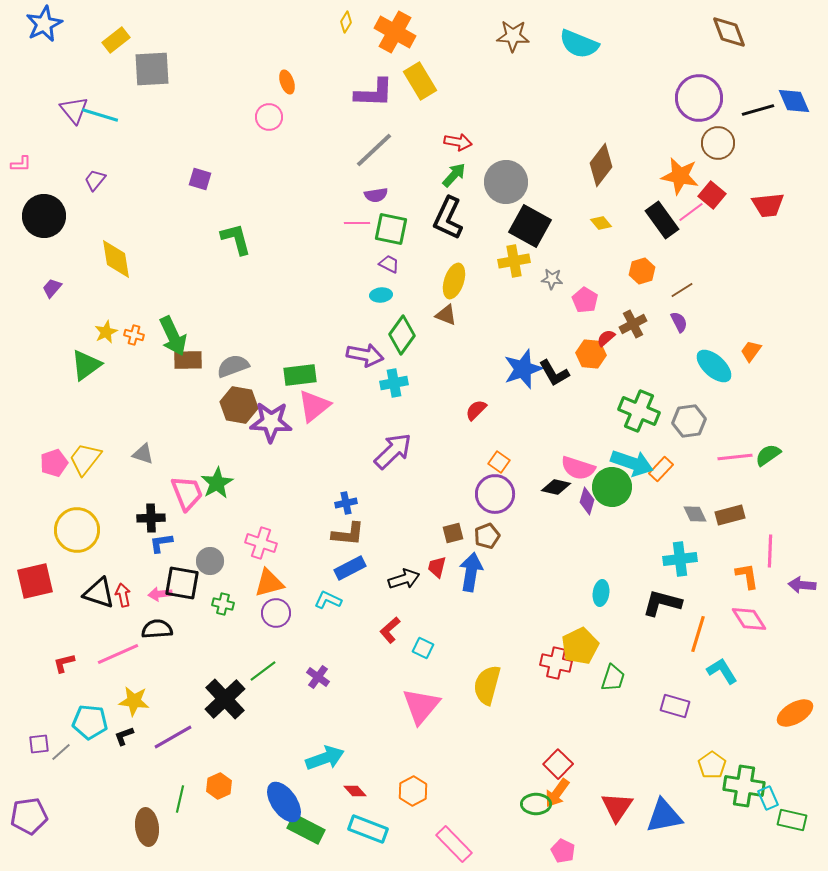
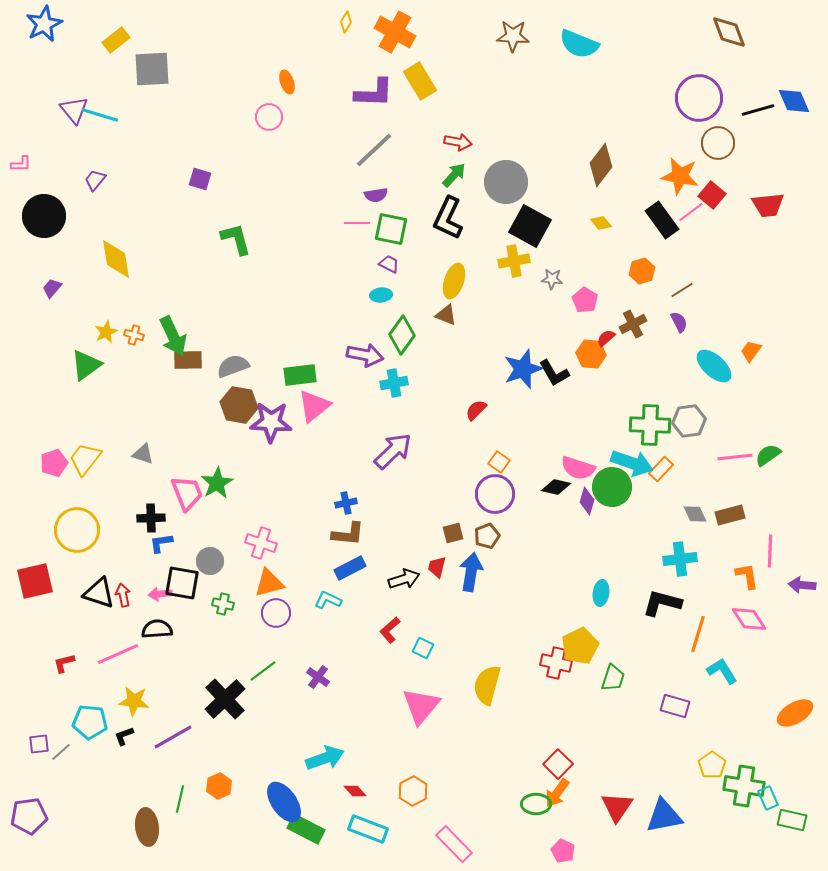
green cross at (639, 411): moved 11 px right, 14 px down; rotated 21 degrees counterclockwise
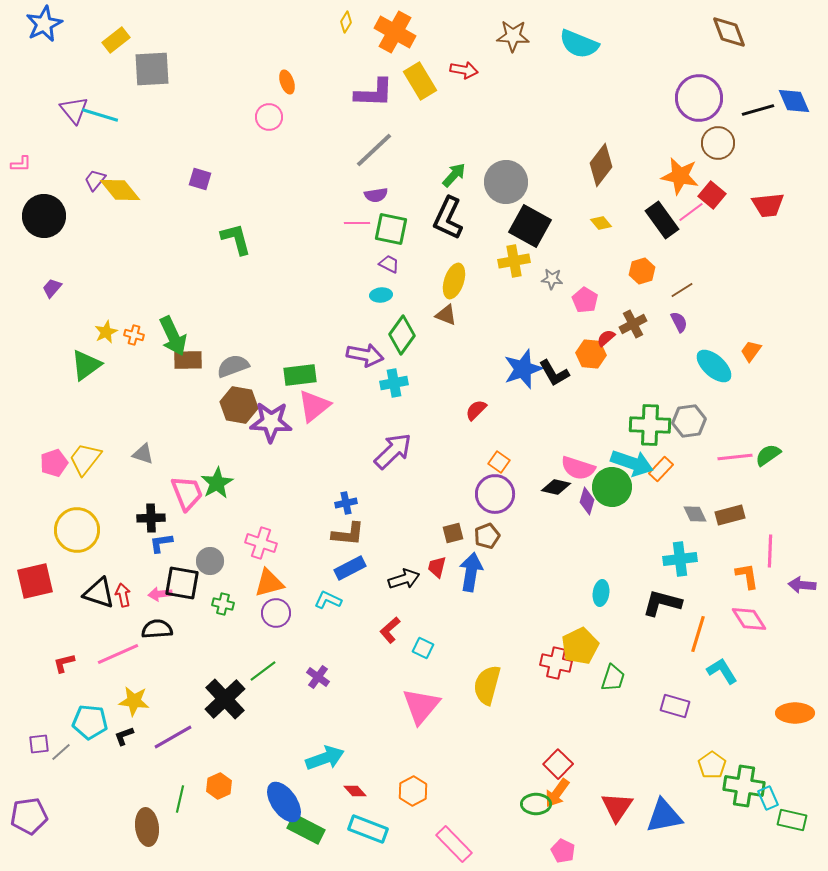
red arrow at (458, 142): moved 6 px right, 72 px up
yellow diamond at (116, 259): moved 4 px right, 69 px up; rotated 30 degrees counterclockwise
orange ellipse at (795, 713): rotated 30 degrees clockwise
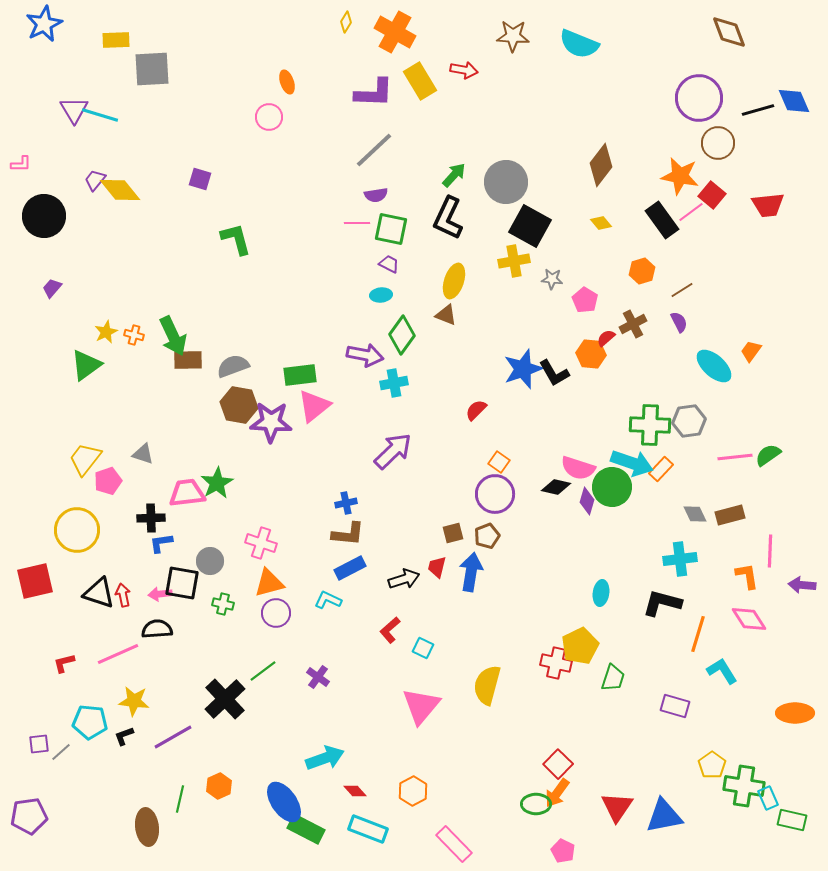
yellow rectangle at (116, 40): rotated 36 degrees clockwise
purple triangle at (74, 110): rotated 8 degrees clockwise
pink pentagon at (54, 463): moved 54 px right, 18 px down
pink trapezoid at (187, 493): rotated 75 degrees counterclockwise
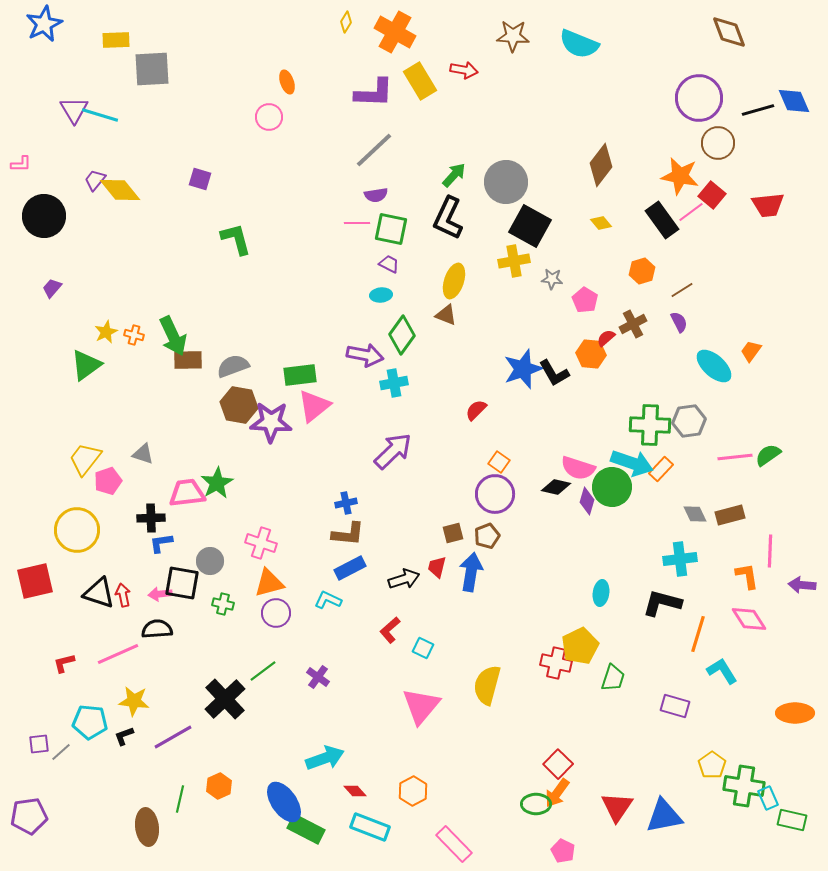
cyan rectangle at (368, 829): moved 2 px right, 2 px up
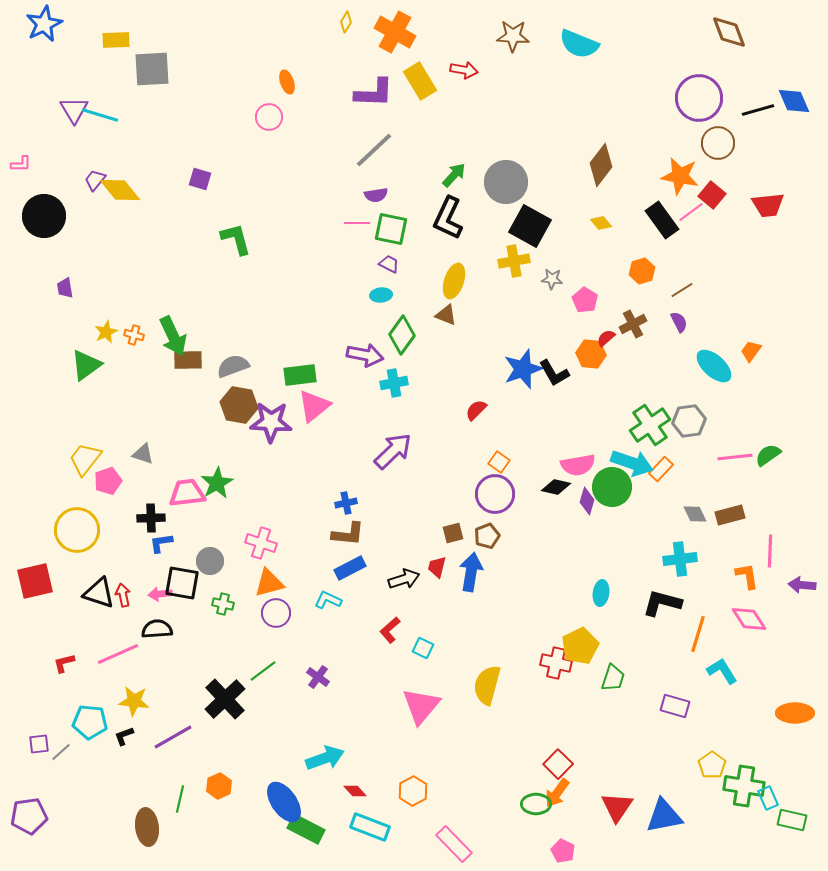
purple trapezoid at (52, 288): moved 13 px right; rotated 50 degrees counterclockwise
green cross at (650, 425): rotated 36 degrees counterclockwise
pink semicircle at (578, 468): moved 3 px up; rotated 28 degrees counterclockwise
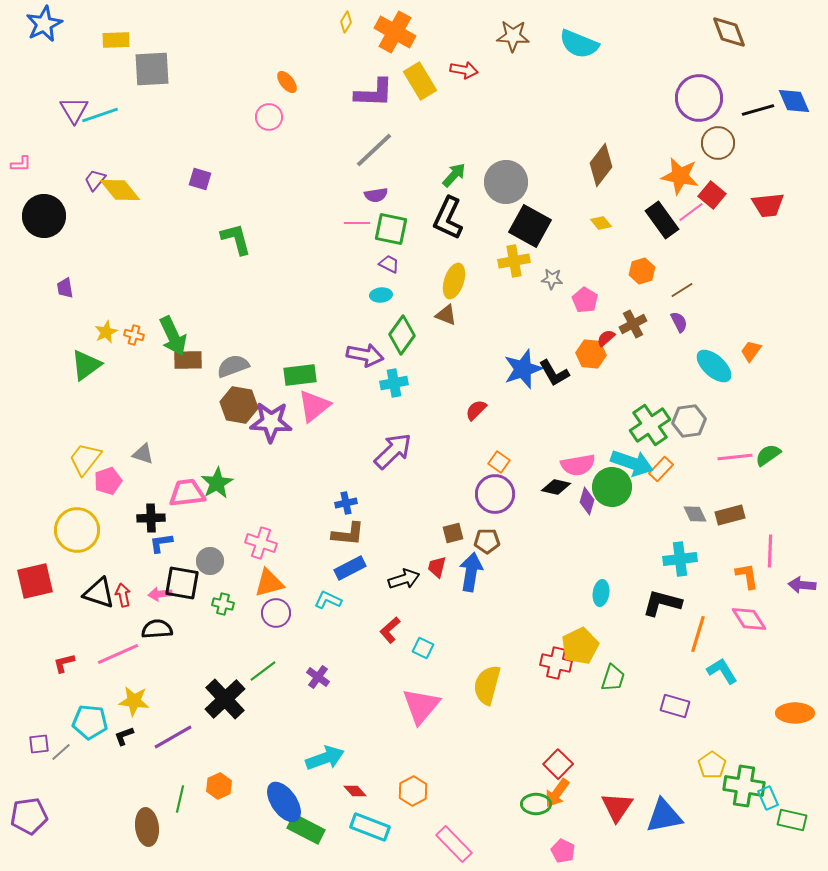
orange ellipse at (287, 82): rotated 20 degrees counterclockwise
cyan line at (100, 115): rotated 36 degrees counterclockwise
brown pentagon at (487, 536): moved 5 px down; rotated 20 degrees clockwise
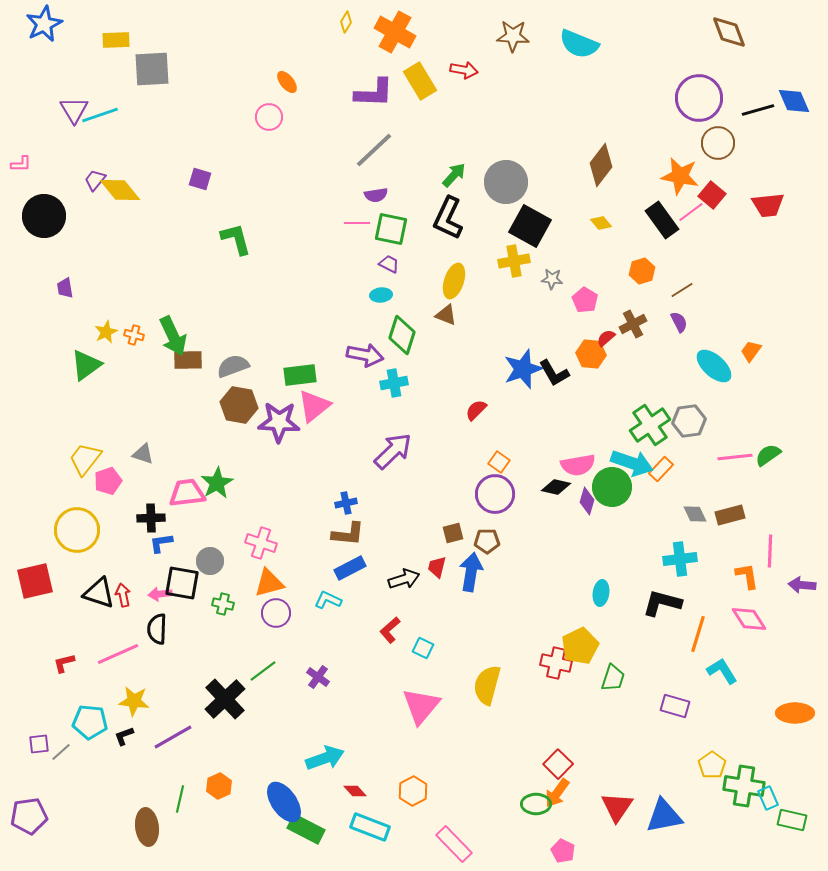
green diamond at (402, 335): rotated 18 degrees counterclockwise
purple star at (271, 422): moved 8 px right
black semicircle at (157, 629): rotated 84 degrees counterclockwise
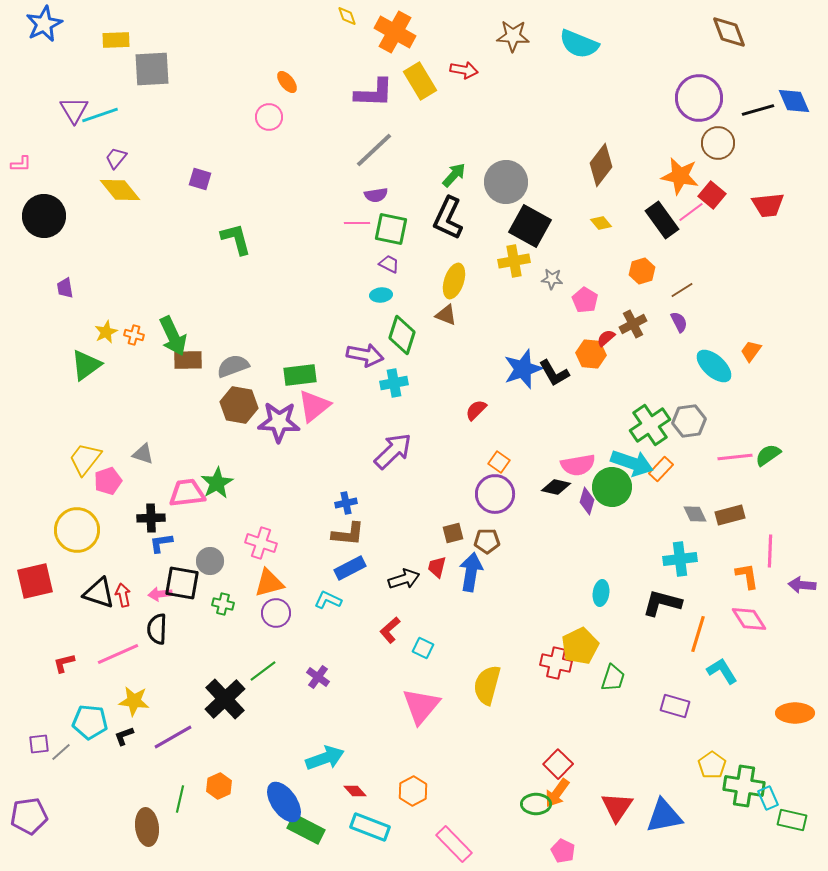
yellow diamond at (346, 22): moved 1 px right, 6 px up; rotated 50 degrees counterclockwise
purple trapezoid at (95, 180): moved 21 px right, 22 px up
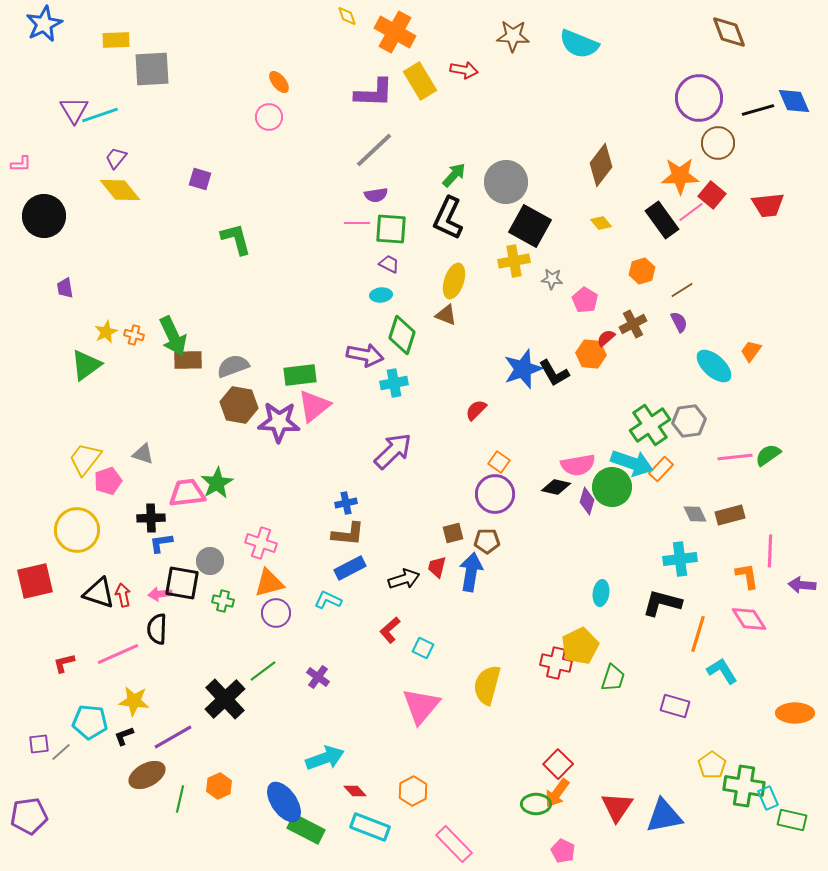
orange ellipse at (287, 82): moved 8 px left
orange star at (680, 176): rotated 12 degrees counterclockwise
green square at (391, 229): rotated 8 degrees counterclockwise
green cross at (223, 604): moved 3 px up
brown ellipse at (147, 827): moved 52 px up; rotated 69 degrees clockwise
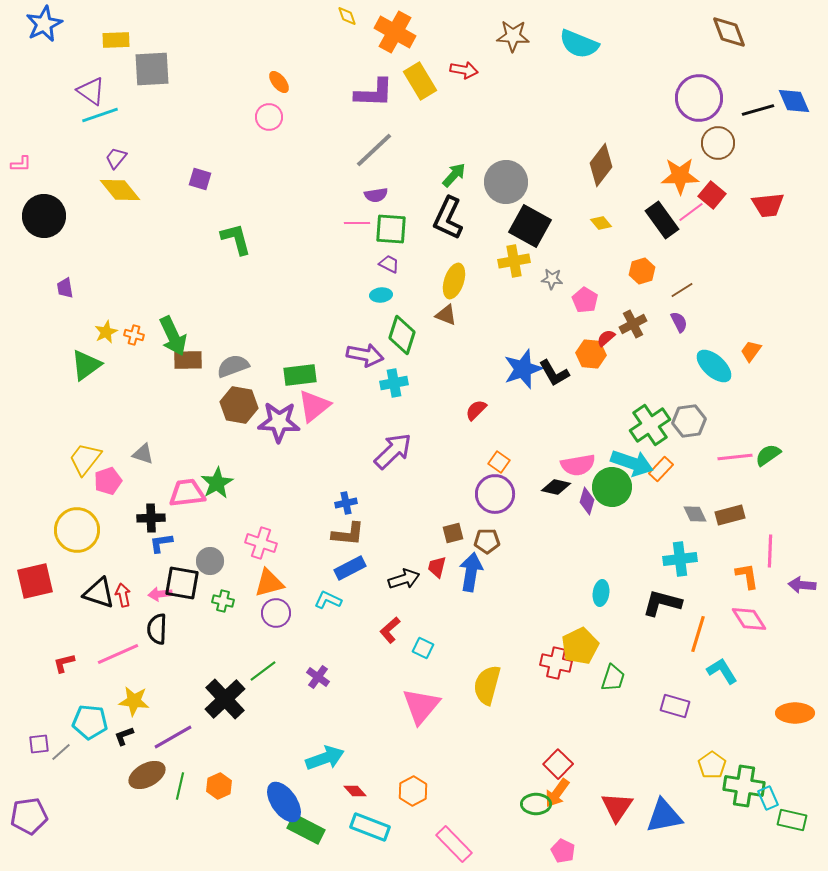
purple triangle at (74, 110): moved 17 px right, 19 px up; rotated 24 degrees counterclockwise
green line at (180, 799): moved 13 px up
